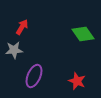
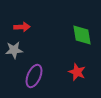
red arrow: rotated 56 degrees clockwise
green diamond: moved 1 px left, 1 px down; rotated 25 degrees clockwise
red star: moved 9 px up
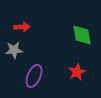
red star: rotated 24 degrees clockwise
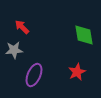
red arrow: rotated 133 degrees counterclockwise
green diamond: moved 2 px right
purple ellipse: moved 1 px up
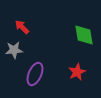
purple ellipse: moved 1 px right, 1 px up
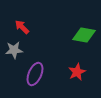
green diamond: rotated 70 degrees counterclockwise
